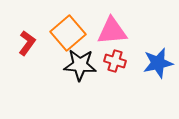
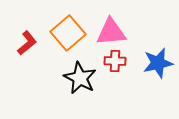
pink triangle: moved 1 px left, 1 px down
red L-shape: rotated 15 degrees clockwise
red cross: rotated 15 degrees counterclockwise
black star: moved 13 px down; rotated 24 degrees clockwise
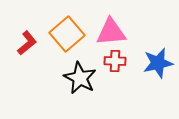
orange square: moved 1 px left, 1 px down
